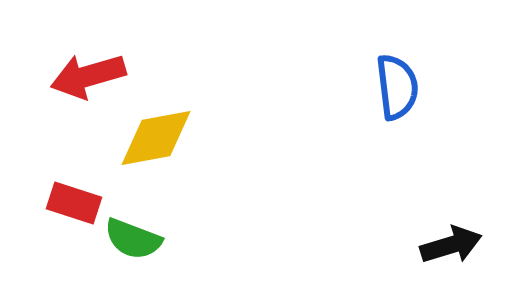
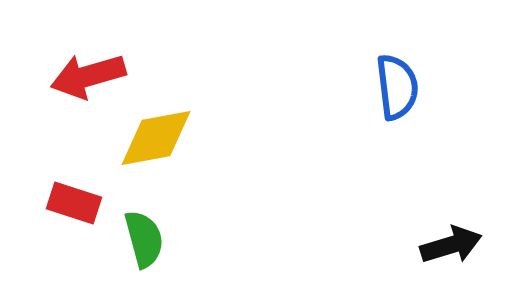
green semicircle: moved 11 px right; rotated 126 degrees counterclockwise
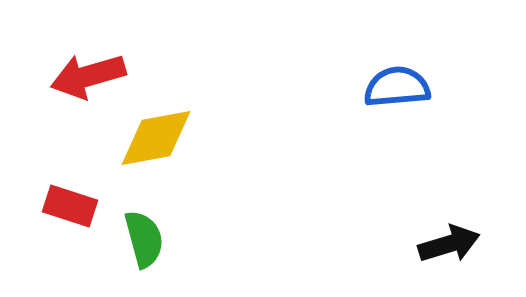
blue semicircle: rotated 88 degrees counterclockwise
red rectangle: moved 4 px left, 3 px down
black arrow: moved 2 px left, 1 px up
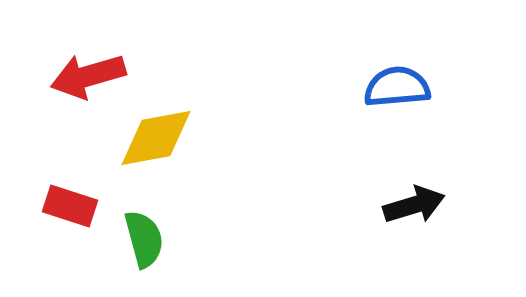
black arrow: moved 35 px left, 39 px up
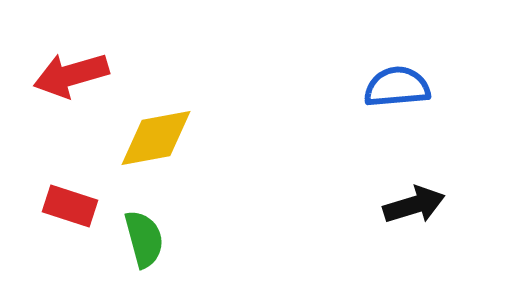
red arrow: moved 17 px left, 1 px up
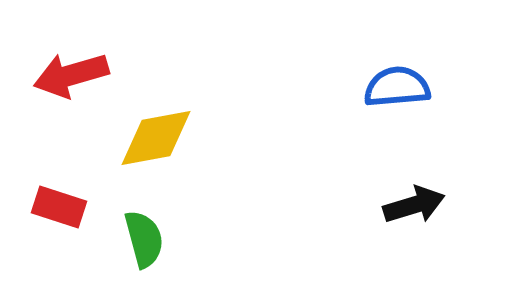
red rectangle: moved 11 px left, 1 px down
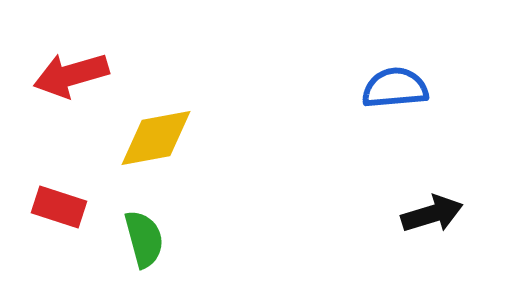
blue semicircle: moved 2 px left, 1 px down
black arrow: moved 18 px right, 9 px down
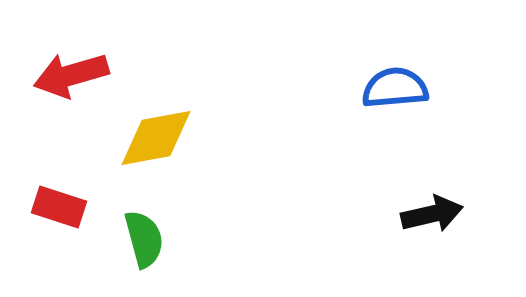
black arrow: rotated 4 degrees clockwise
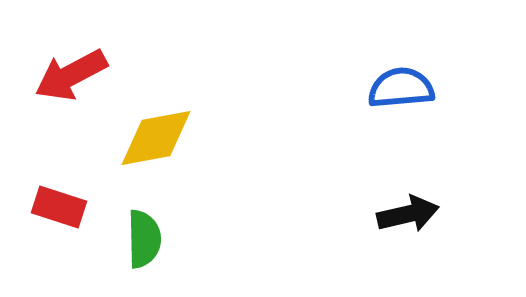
red arrow: rotated 12 degrees counterclockwise
blue semicircle: moved 6 px right
black arrow: moved 24 px left
green semicircle: rotated 14 degrees clockwise
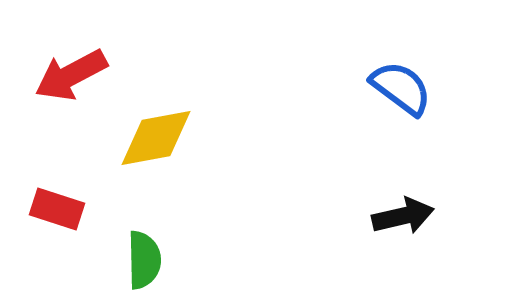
blue semicircle: rotated 42 degrees clockwise
red rectangle: moved 2 px left, 2 px down
black arrow: moved 5 px left, 2 px down
green semicircle: moved 21 px down
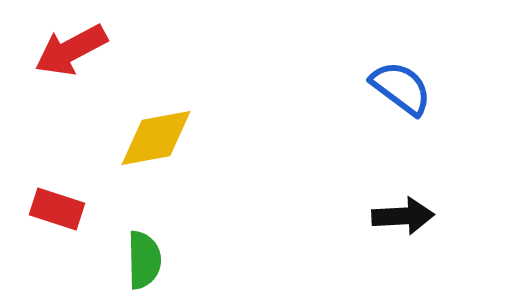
red arrow: moved 25 px up
black arrow: rotated 10 degrees clockwise
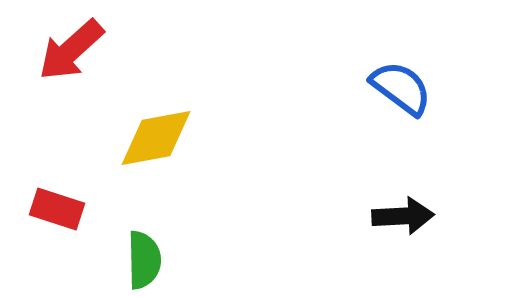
red arrow: rotated 14 degrees counterclockwise
